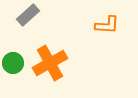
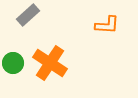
orange cross: rotated 28 degrees counterclockwise
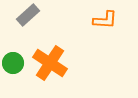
orange L-shape: moved 2 px left, 5 px up
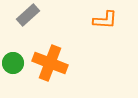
orange cross: rotated 12 degrees counterclockwise
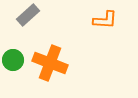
green circle: moved 3 px up
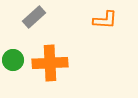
gray rectangle: moved 6 px right, 2 px down
orange cross: rotated 24 degrees counterclockwise
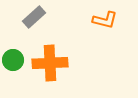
orange L-shape: rotated 10 degrees clockwise
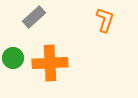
orange L-shape: rotated 85 degrees counterclockwise
green circle: moved 2 px up
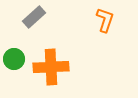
green circle: moved 1 px right, 1 px down
orange cross: moved 1 px right, 4 px down
